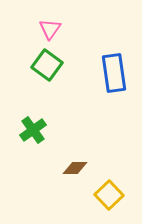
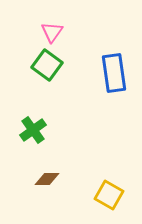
pink triangle: moved 2 px right, 3 px down
brown diamond: moved 28 px left, 11 px down
yellow square: rotated 16 degrees counterclockwise
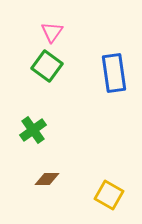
green square: moved 1 px down
